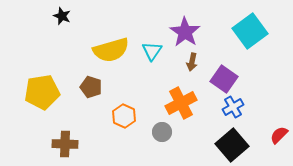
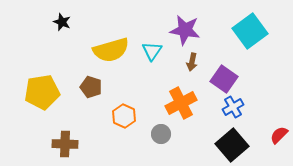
black star: moved 6 px down
purple star: moved 2 px up; rotated 24 degrees counterclockwise
gray circle: moved 1 px left, 2 px down
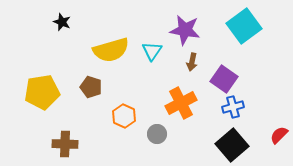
cyan square: moved 6 px left, 5 px up
blue cross: rotated 15 degrees clockwise
gray circle: moved 4 px left
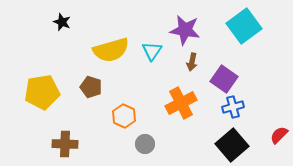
gray circle: moved 12 px left, 10 px down
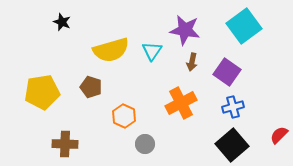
purple square: moved 3 px right, 7 px up
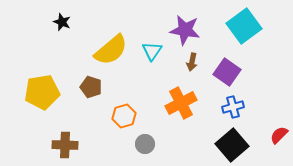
yellow semicircle: rotated 24 degrees counterclockwise
orange hexagon: rotated 20 degrees clockwise
brown cross: moved 1 px down
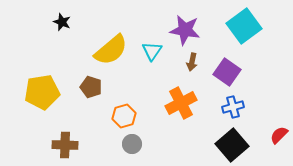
gray circle: moved 13 px left
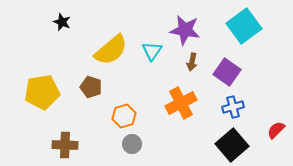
red semicircle: moved 3 px left, 5 px up
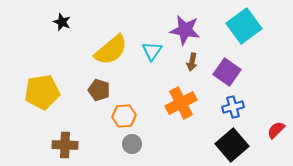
brown pentagon: moved 8 px right, 3 px down
orange hexagon: rotated 10 degrees clockwise
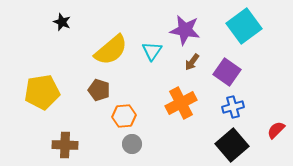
brown arrow: rotated 24 degrees clockwise
